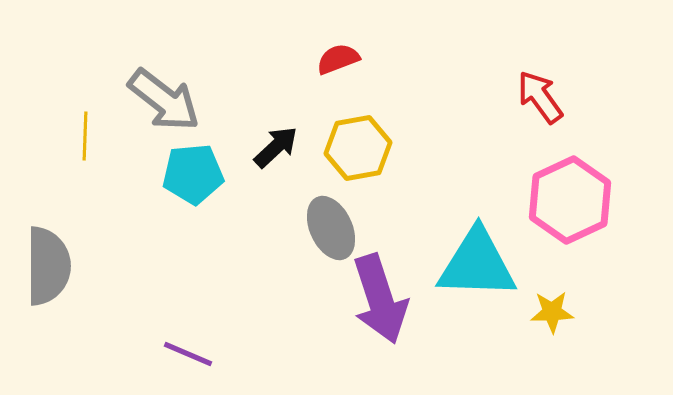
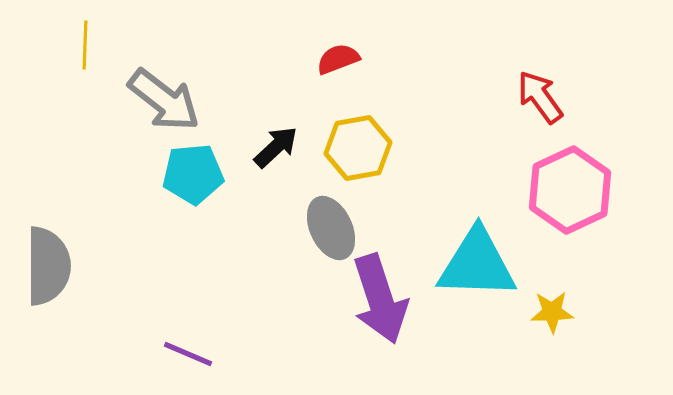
yellow line: moved 91 px up
pink hexagon: moved 10 px up
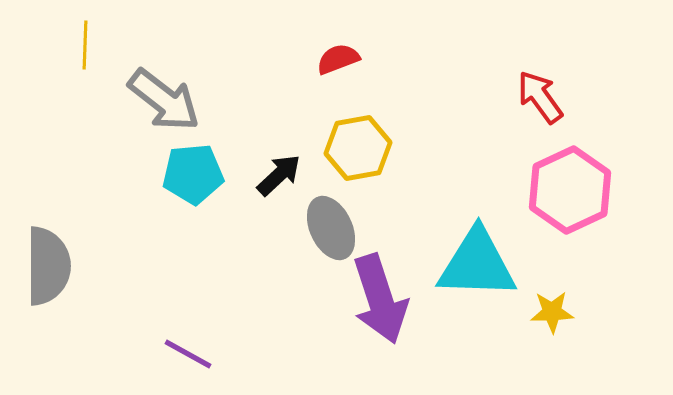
black arrow: moved 3 px right, 28 px down
purple line: rotated 6 degrees clockwise
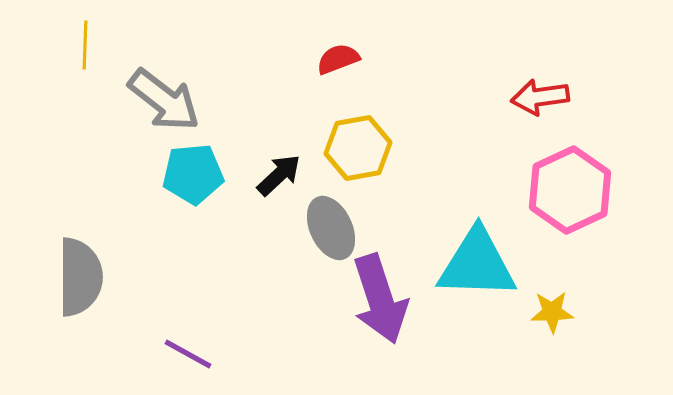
red arrow: rotated 62 degrees counterclockwise
gray semicircle: moved 32 px right, 11 px down
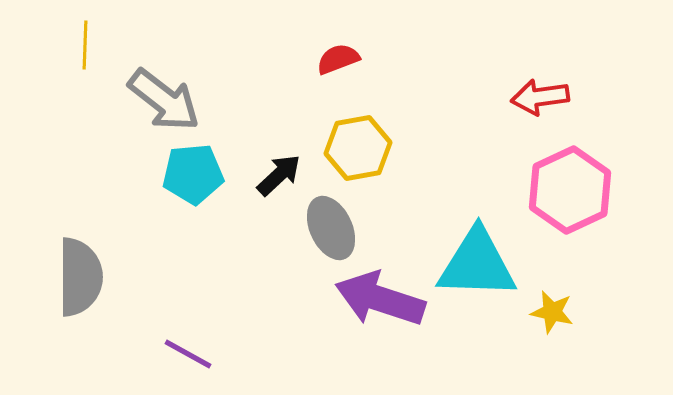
purple arrow: rotated 126 degrees clockwise
yellow star: rotated 15 degrees clockwise
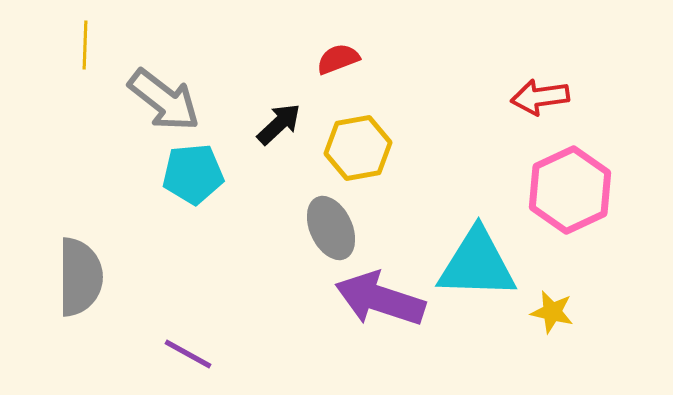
black arrow: moved 51 px up
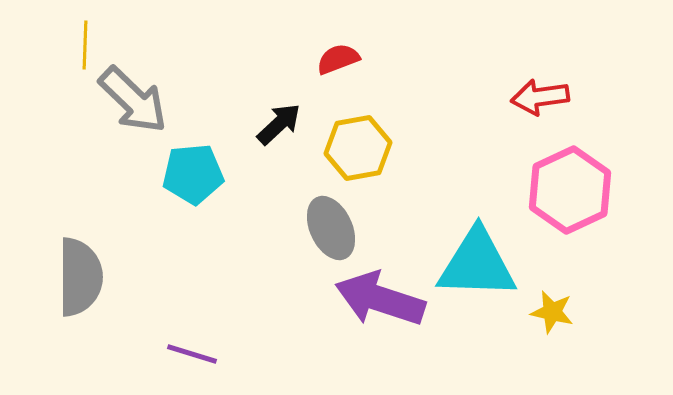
gray arrow: moved 31 px left; rotated 6 degrees clockwise
purple line: moved 4 px right; rotated 12 degrees counterclockwise
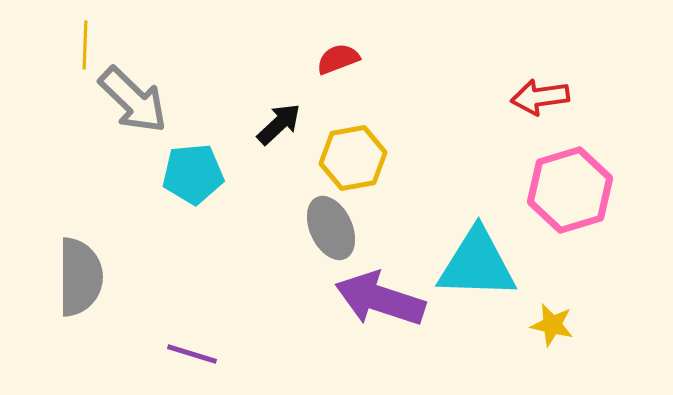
yellow hexagon: moved 5 px left, 10 px down
pink hexagon: rotated 8 degrees clockwise
yellow star: moved 13 px down
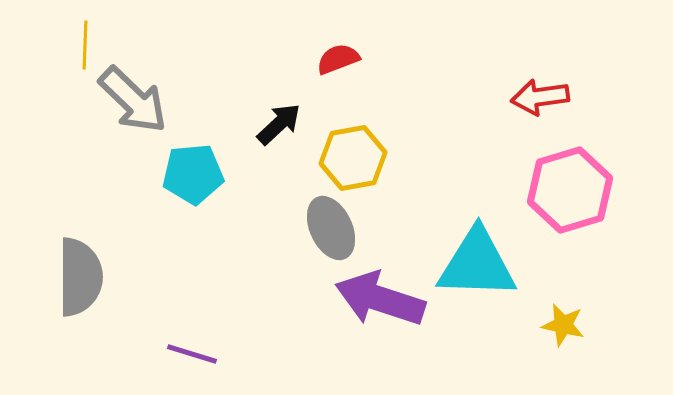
yellow star: moved 11 px right
